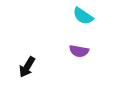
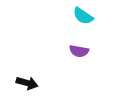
black arrow: moved 16 px down; rotated 105 degrees counterclockwise
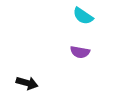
purple semicircle: moved 1 px right, 1 px down
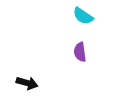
purple semicircle: rotated 72 degrees clockwise
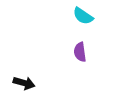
black arrow: moved 3 px left
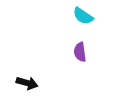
black arrow: moved 3 px right
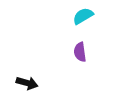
cyan semicircle: rotated 115 degrees clockwise
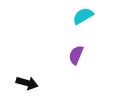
purple semicircle: moved 4 px left, 3 px down; rotated 30 degrees clockwise
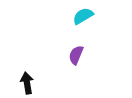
black arrow: rotated 115 degrees counterclockwise
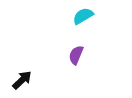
black arrow: moved 5 px left, 3 px up; rotated 55 degrees clockwise
